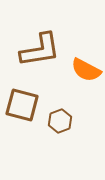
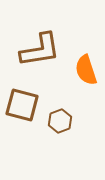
orange semicircle: rotated 44 degrees clockwise
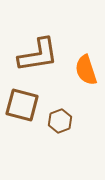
brown L-shape: moved 2 px left, 5 px down
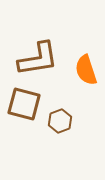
brown L-shape: moved 4 px down
brown square: moved 2 px right, 1 px up
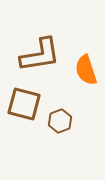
brown L-shape: moved 2 px right, 4 px up
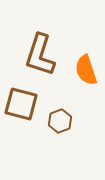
brown L-shape: rotated 117 degrees clockwise
brown square: moved 3 px left
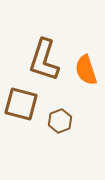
brown L-shape: moved 4 px right, 5 px down
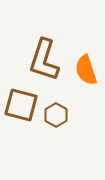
brown square: moved 1 px down
brown hexagon: moved 4 px left, 6 px up; rotated 10 degrees counterclockwise
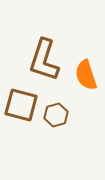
orange semicircle: moved 5 px down
brown hexagon: rotated 15 degrees clockwise
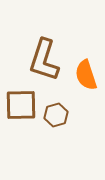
brown square: rotated 16 degrees counterclockwise
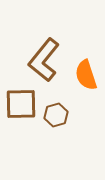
brown L-shape: rotated 21 degrees clockwise
brown square: moved 1 px up
